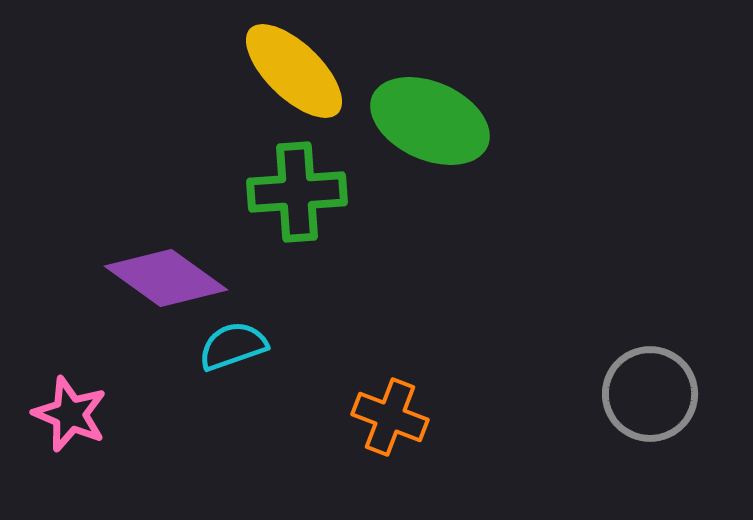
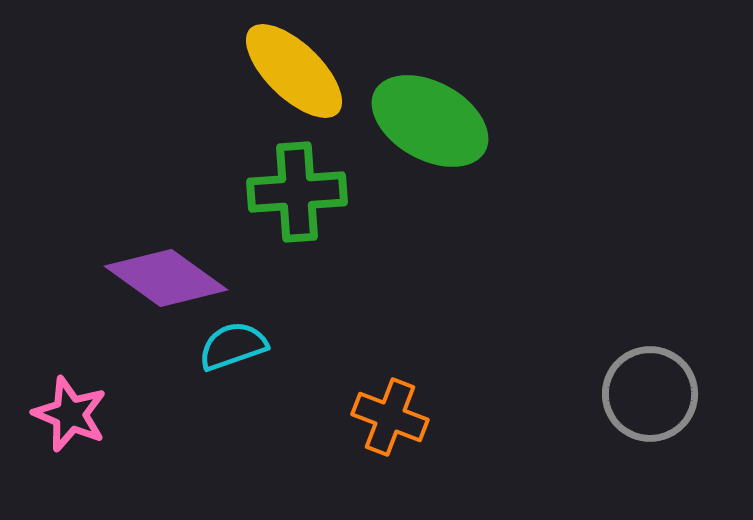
green ellipse: rotated 5 degrees clockwise
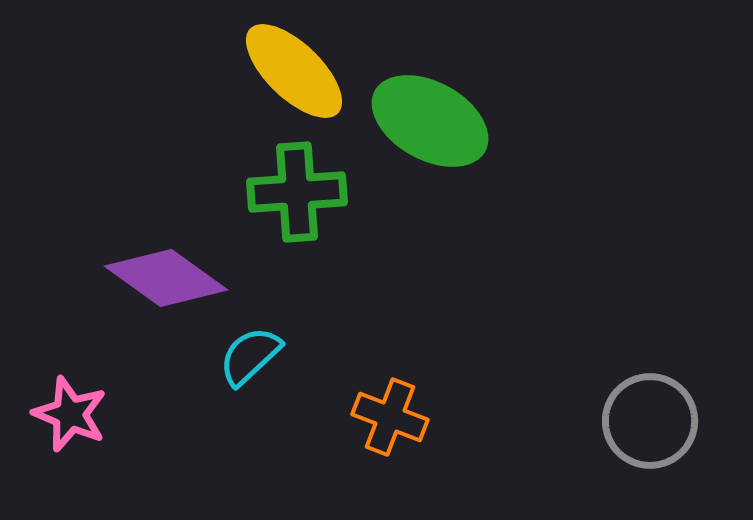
cyan semicircle: moved 17 px right, 10 px down; rotated 24 degrees counterclockwise
gray circle: moved 27 px down
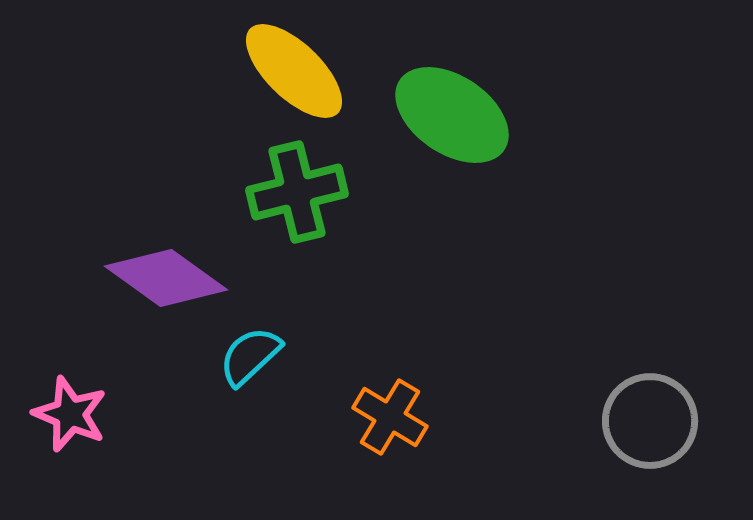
green ellipse: moved 22 px right, 6 px up; rotated 5 degrees clockwise
green cross: rotated 10 degrees counterclockwise
orange cross: rotated 10 degrees clockwise
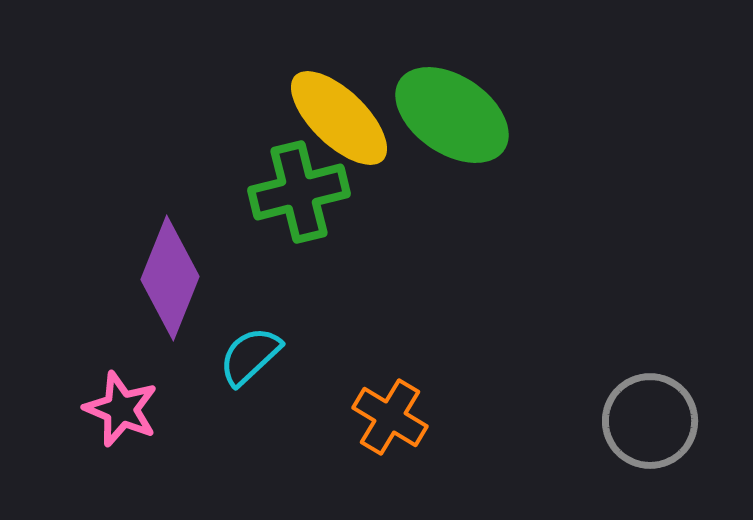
yellow ellipse: moved 45 px right, 47 px down
green cross: moved 2 px right
purple diamond: moved 4 px right; rotated 76 degrees clockwise
pink star: moved 51 px right, 5 px up
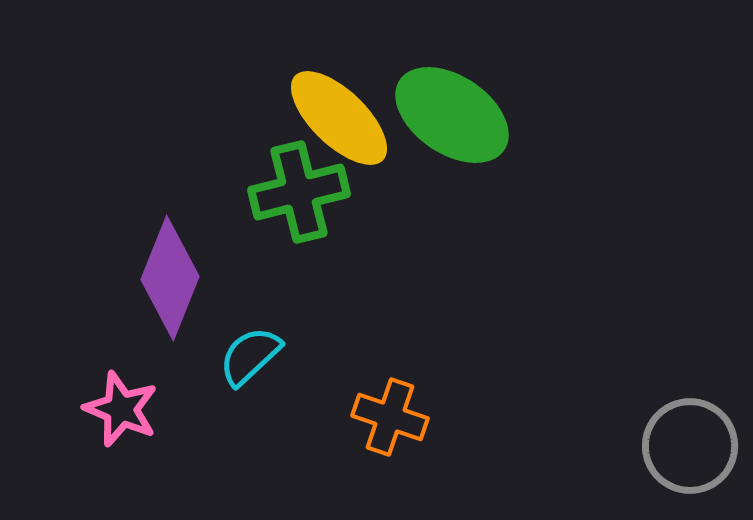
orange cross: rotated 12 degrees counterclockwise
gray circle: moved 40 px right, 25 px down
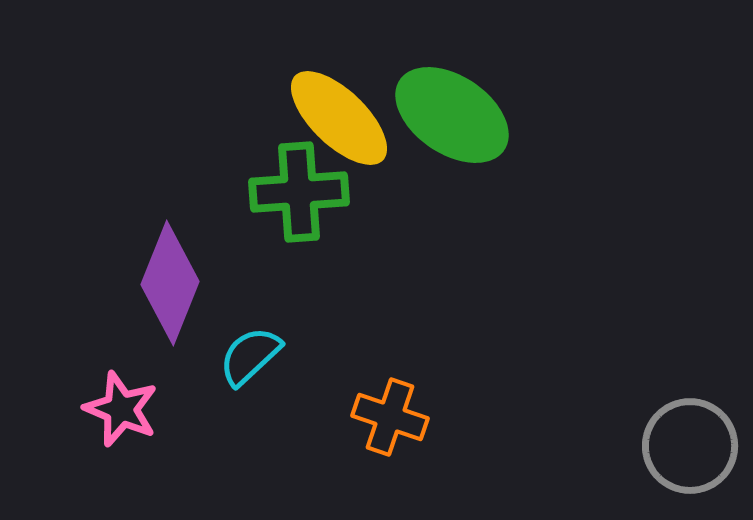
green cross: rotated 10 degrees clockwise
purple diamond: moved 5 px down
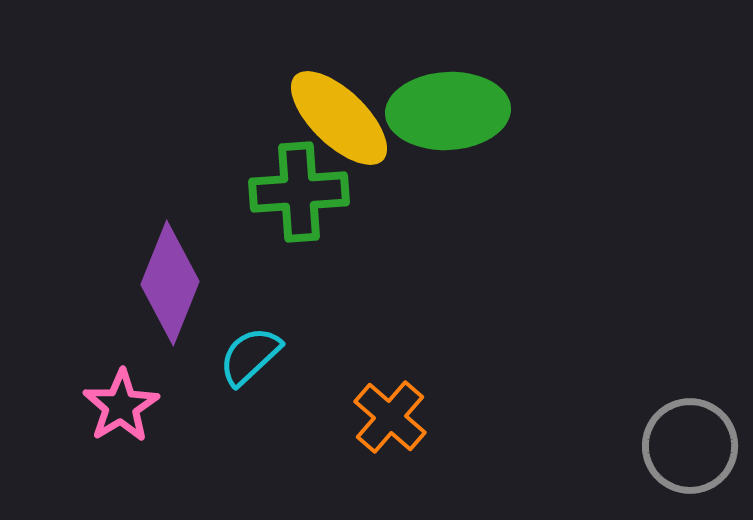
green ellipse: moved 4 px left, 4 px up; rotated 37 degrees counterclockwise
pink star: moved 3 px up; rotated 18 degrees clockwise
orange cross: rotated 22 degrees clockwise
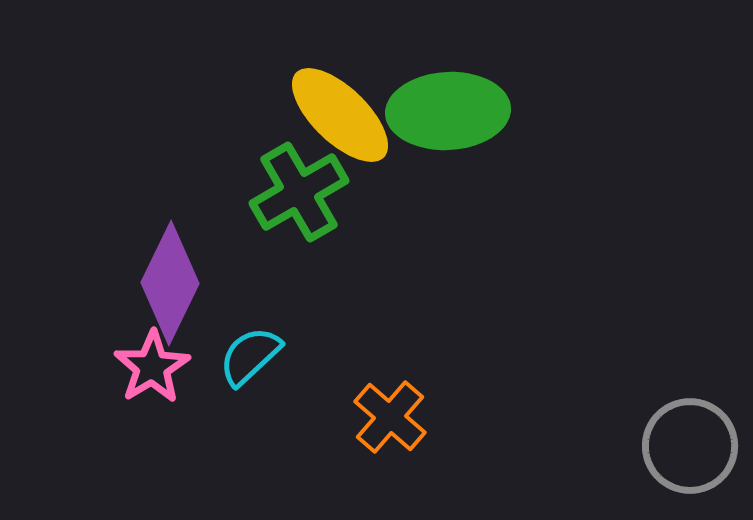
yellow ellipse: moved 1 px right, 3 px up
green cross: rotated 26 degrees counterclockwise
purple diamond: rotated 4 degrees clockwise
pink star: moved 31 px right, 39 px up
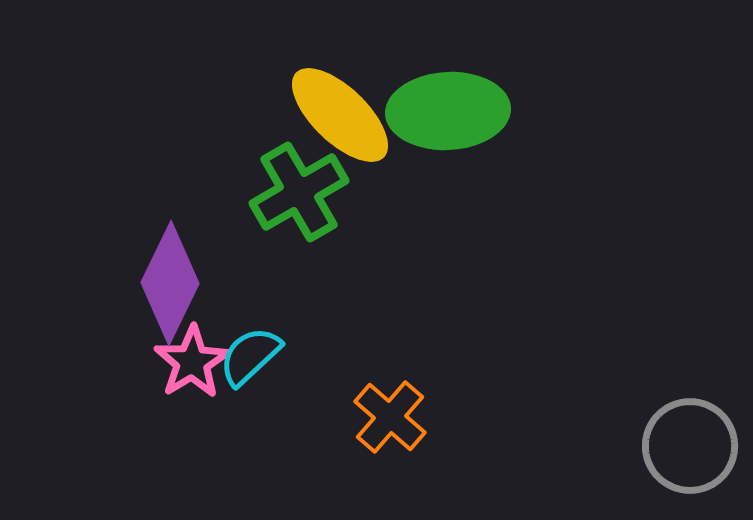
pink star: moved 40 px right, 5 px up
